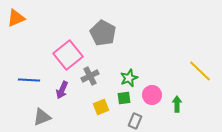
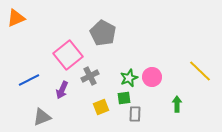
blue line: rotated 30 degrees counterclockwise
pink circle: moved 18 px up
gray rectangle: moved 7 px up; rotated 21 degrees counterclockwise
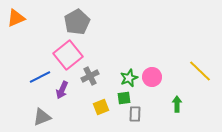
gray pentagon: moved 26 px left, 11 px up; rotated 15 degrees clockwise
blue line: moved 11 px right, 3 px up
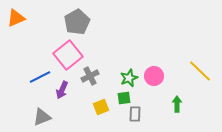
pink circle: moved 2 px right, 1 px up
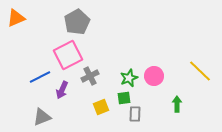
pink square: rotated 12 degrees clockwise
